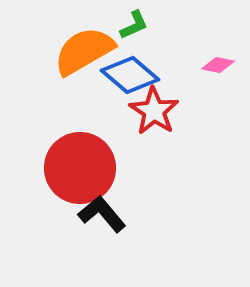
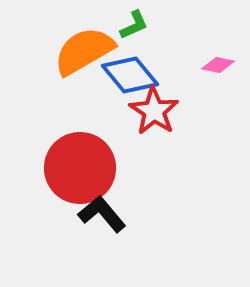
blue diamond: rotated 10 degrees clockwise
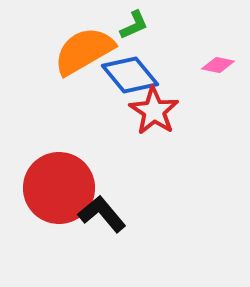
red circle: moved 21 px left, 20 px down
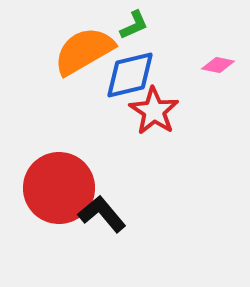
blue diamond: rotated 64 degrees counterclockwise
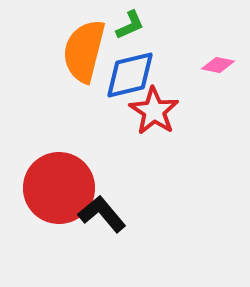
green L-shape: moved 4 px left
orange semicircle: rotated 46 degrees counterclockwise
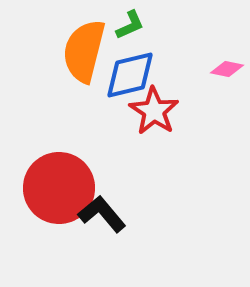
pink diamond: moved 9 px right, 4 px down
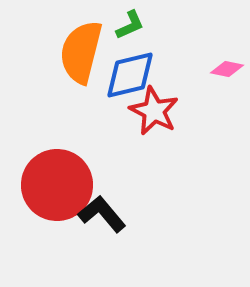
orange semicircle: moved 3 px left, 1 px down
red star: rotated 6 degrees counterclockwise
red circle: moved 2 px left, 3 px up
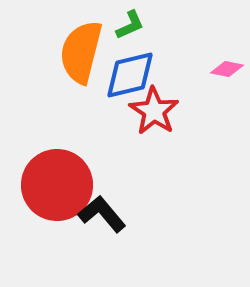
red star: rotated 6 degrees clockwise
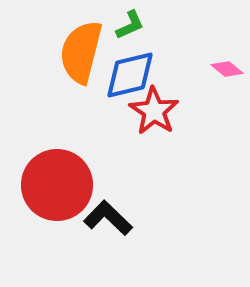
pink diamond: rotated 28 degrees clockwise
black L-shape: moved 6 px right, 4 px down; rotated 6 degrees counterclockwise
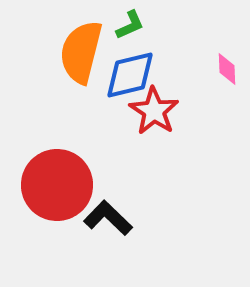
pink diamond: rotated 48 degrees clockwise
